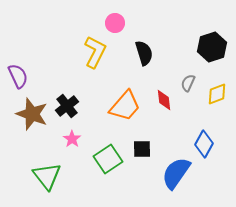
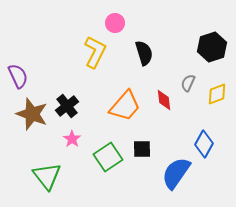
green square: moved 2 px up
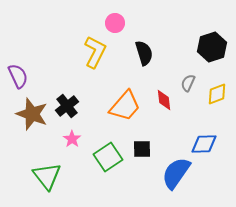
blue diamond: rotated 60 degrees clockwise
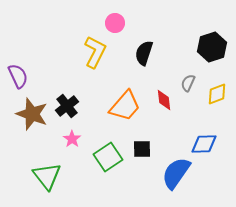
black semicircle: rotated 145 degrees counterclockwise
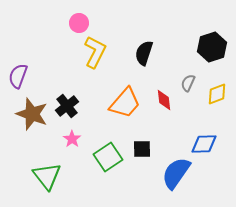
pink circle: moved 36 px left
purple semicircle: rotated 135 degrees counterclockwise
orange trapezoid: moved 3 px up
